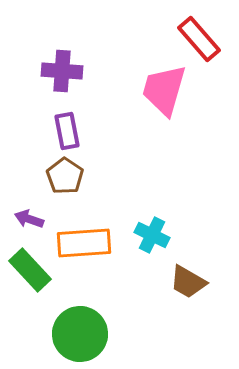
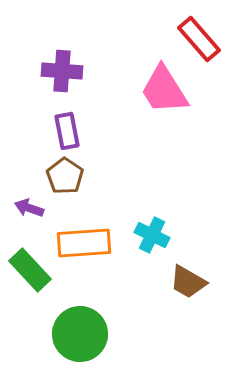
pink trapezoid: rotated 48 degrees counterclockwise
purple arrow: moved 11 px up
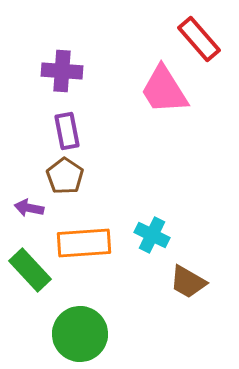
purple arrow: rotated 8 degrees counterclockwise
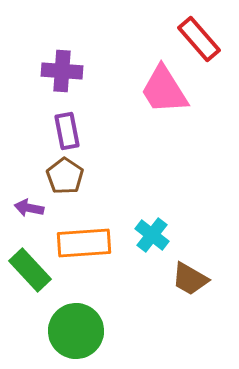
cyan cross: rotated 12 degrees clockwise
brown trapezoid: moved 2 px right, 3 px up
green circle: moved 4 px left, 3 px up
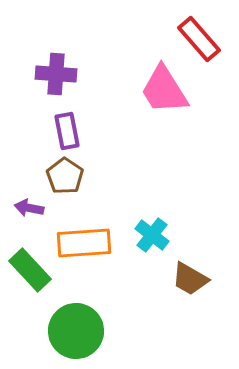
purple cross: moved 6 px left, 3 px down
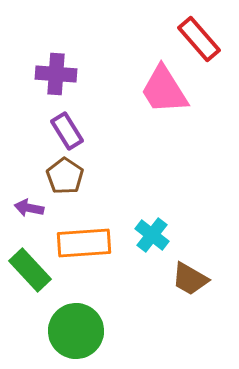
purple rectangle: rotated 21 degrees counterclockwise
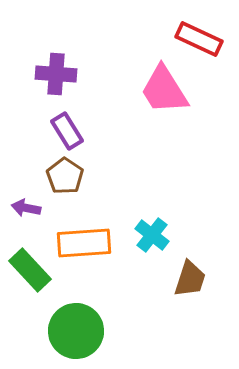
red rectangle: rotated 24 degrees counterclockwise
purple arrow: moved 3 px left
brown trapezoid: rotated 102 degrees counterclockwise
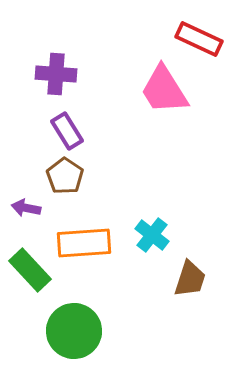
green circle: moved 2 px left
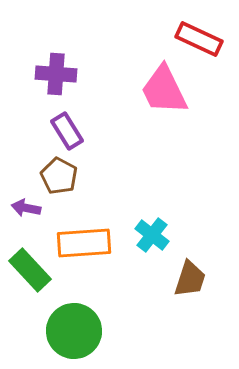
pink trapezoid: rotated 6 degrees clockwise
brown pentagon: moved 6 px left; rotated 6 degrees counterclockwise
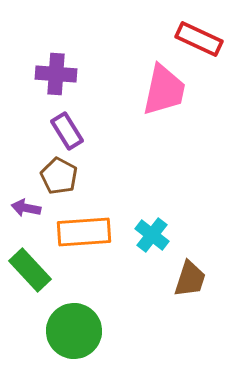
pink trapezoid: rotated 142 degrees counterclockwise
orange rectangle: moved 11 px up
